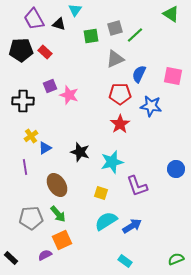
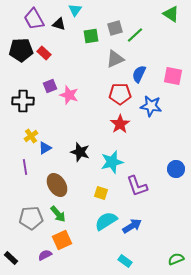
red rectangle: moved 1 px left, 1 px down
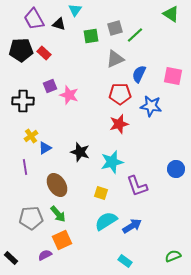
red star: moved 1 px left; rotated 18 degrees clockwise
green semicircle: moved 3 px left, 3 px up
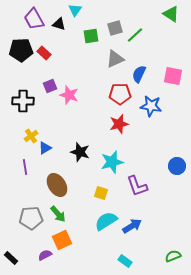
blue circle: moved 1 px right, 3 px up
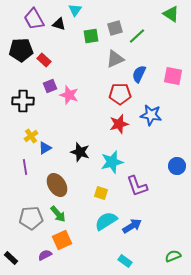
green line: moved 2 px right, 1 px down
red rectangle: moved 7 px down
blue star: moved 9 px down
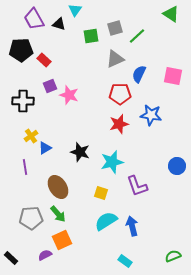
brown ellipse: moved 1 px right, 2 px down
blue arrow: rotated 72 degrees counterclockwise
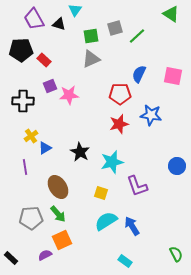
gray triangle: moved 24 px left
pink star: rotated 24 degrees counterclockwise
black star: rotated 12 degrees clockwise
blue arrow: rotated 18 degrees counterclockwise
green semicircle: moved 3 px right, 2 px up; rotated 84 degrees clockwise
